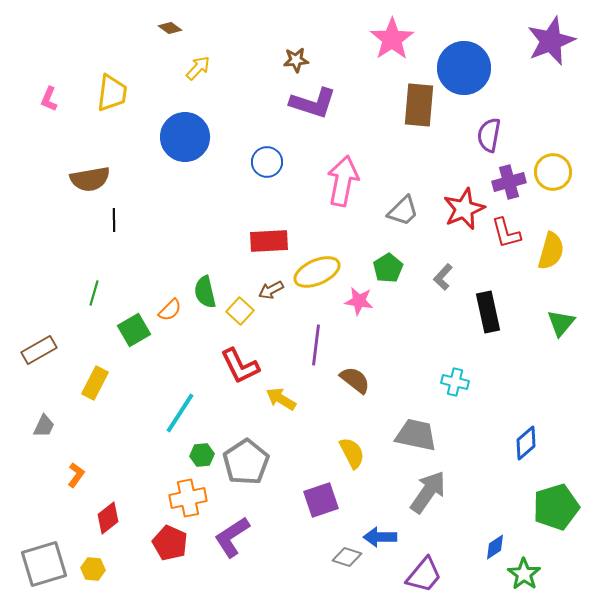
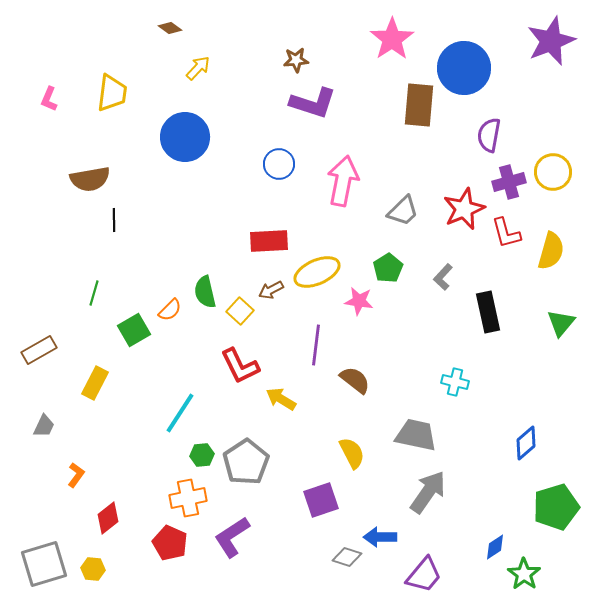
blue circle at (267, 162): moved 12 px right, 2 px down
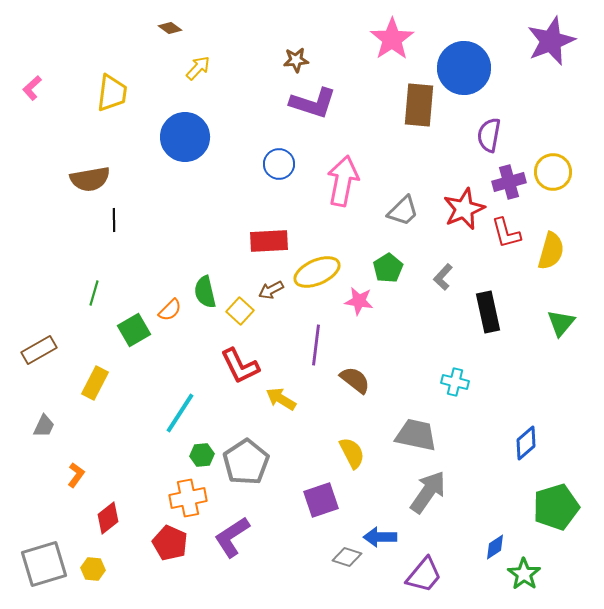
pink L-shape at (49, 99): moved 17 px left, 11 px up; rotated 25 degrees clockwise
